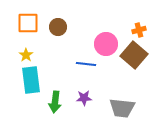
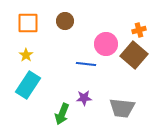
brown circle: moved 7 px right, 6 px up
cyan rectangle: moved 3 px left, 5 px down; rotated 40 degrees clockwise
green arrow: moved 7 px right, 12 px down; rotated 15 degrees clockwise
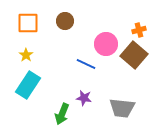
blue line: rotated 18 degrees clockwise
purple star: rotated 14 degrees clockwise
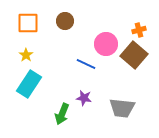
cyan rectangle: moved 1 px right, 1 px up
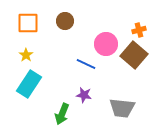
purple star: moved 3 px up
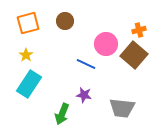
orange square: rotated 15 degrees counterclockwise
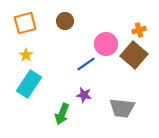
orange square: moved 3 px left
blue line: rotated 60 degrees counterclockwise
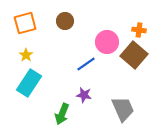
orange cross: rotated 24 degrees clockwise
pink circle: moved 1 px right, 2 px up
cyan rectangle: moved 1 px up
gray trapezoid: moved 1 px right, 1 px down; rotated 120 degrees counterclockwise
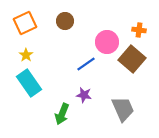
orange square: rotated 10 degrees counterclockwise
brown square: moved 2 px left, 4 px down
cyan rectangle: rotated 68 degrees counterclockwise
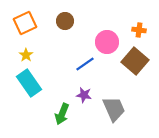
brown square: moved 3 px right, 2 px down
blue line: moved 1 px left
gray trapezoid: moved 9 px left
